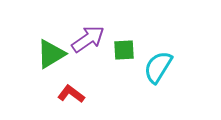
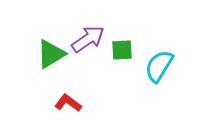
green square: moved 2 px left
cyan semicircle: moved 1 px right, 1 px up
red L-shape: moved 3 px left, 9 px down
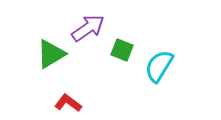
purple arrow: moved 11 px up
green square: rotated 25 degrees clockwise
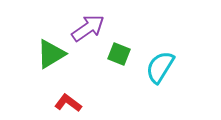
green square: moved 3 px left, 4 px down
cyan semicircle: moved 1 px right, 1 px down
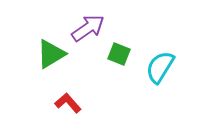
red L-shape: rotated 12 degrees clockwise
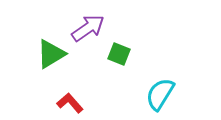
cyan semicircle: moved 27 px down
red L-shape: moved 2 px right
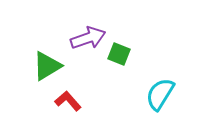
purple arrow: moved 10 px down; rotated 16 degrees clockwise
green triangle: moved 4 px left, 12 px down
red L-shape: moved 2 px left, 2 px up
